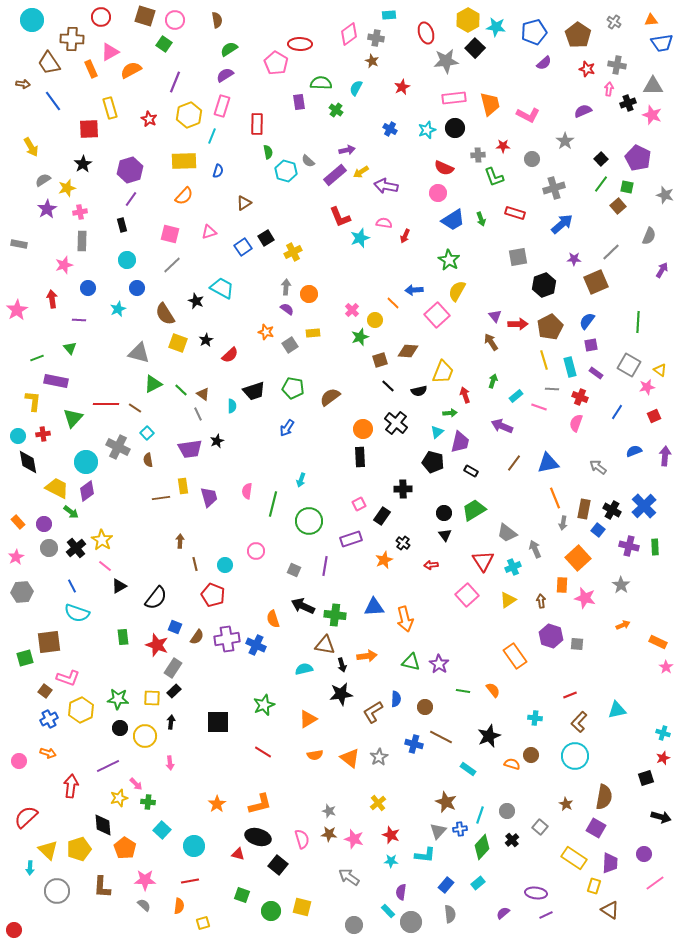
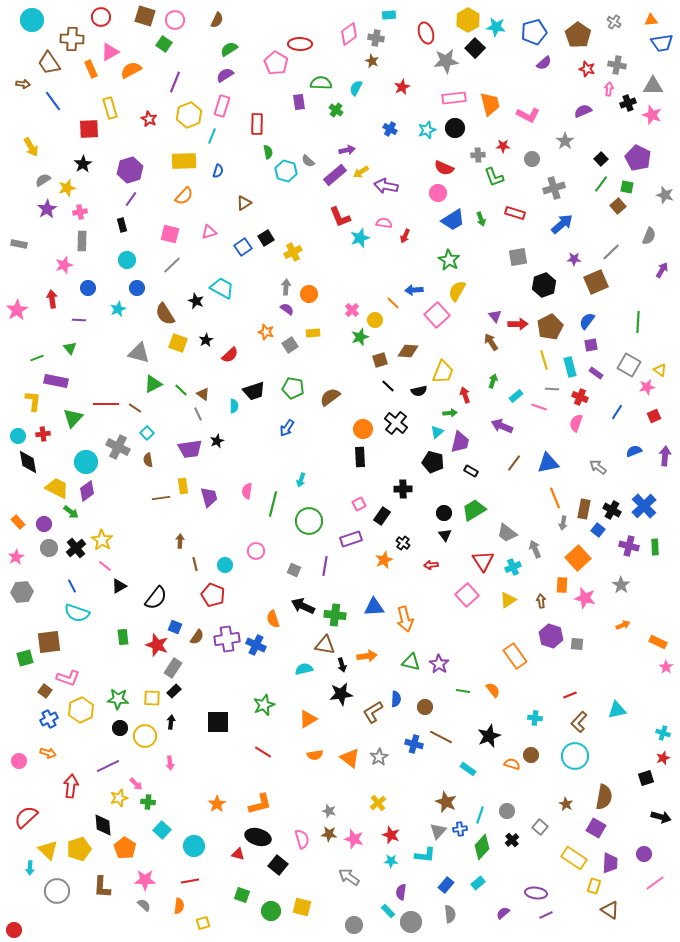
brown semicircle at (217, 20): rotated 35 degrees clockwise
cyan semicircle at (232, 406): moved 2 px right
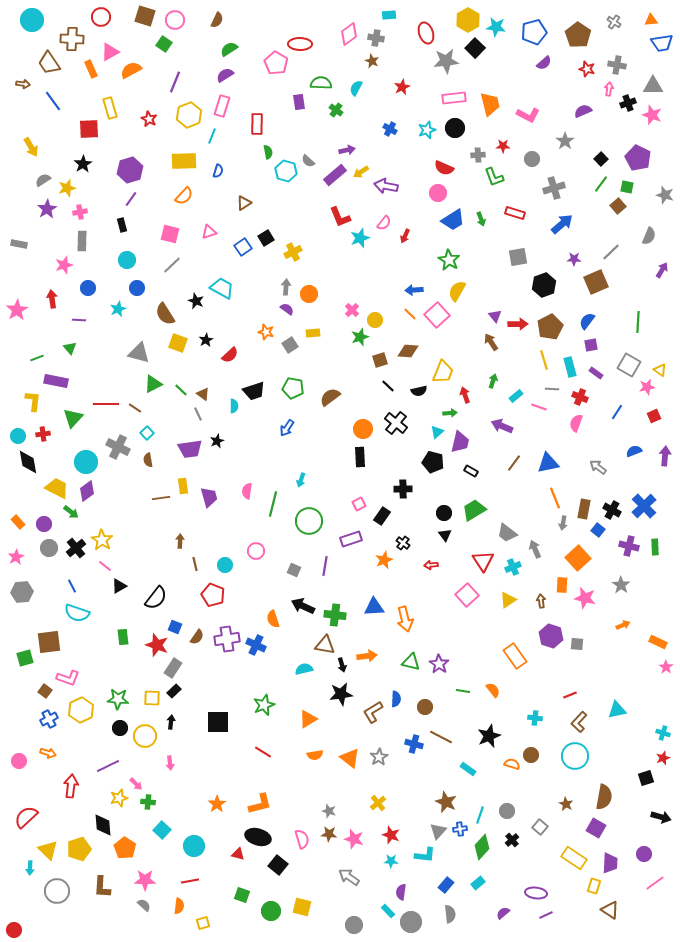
pink semicircle at (384, 223): rotated 119 degrees clockwise
orange line at (393, 303): moved 17 px right, 11 px down
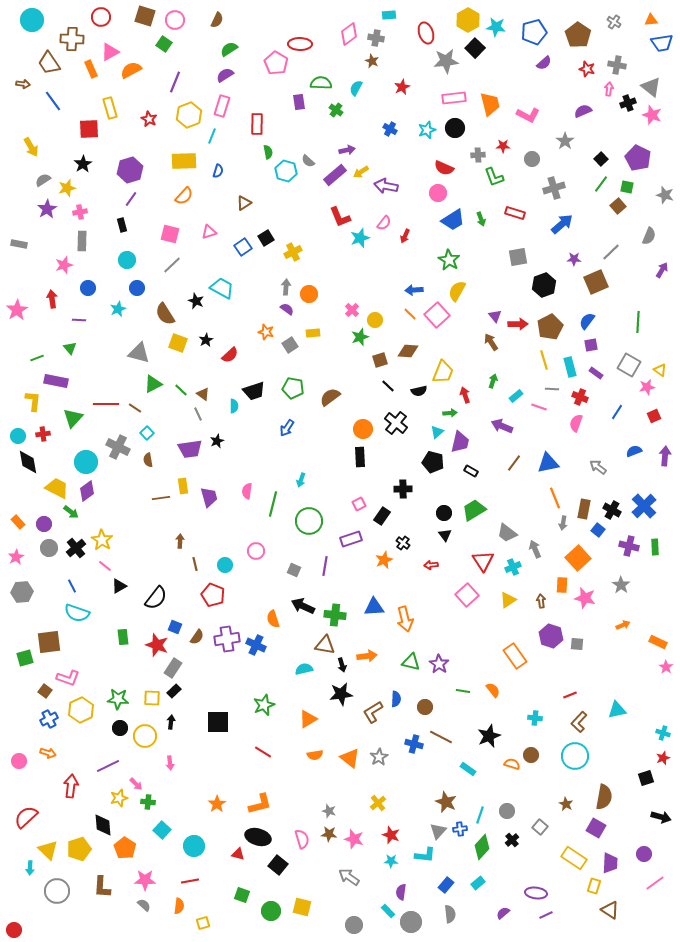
gray triangle at (653, 86): moved 2 px left, 1 px down; rotated 40 degrees clockwise
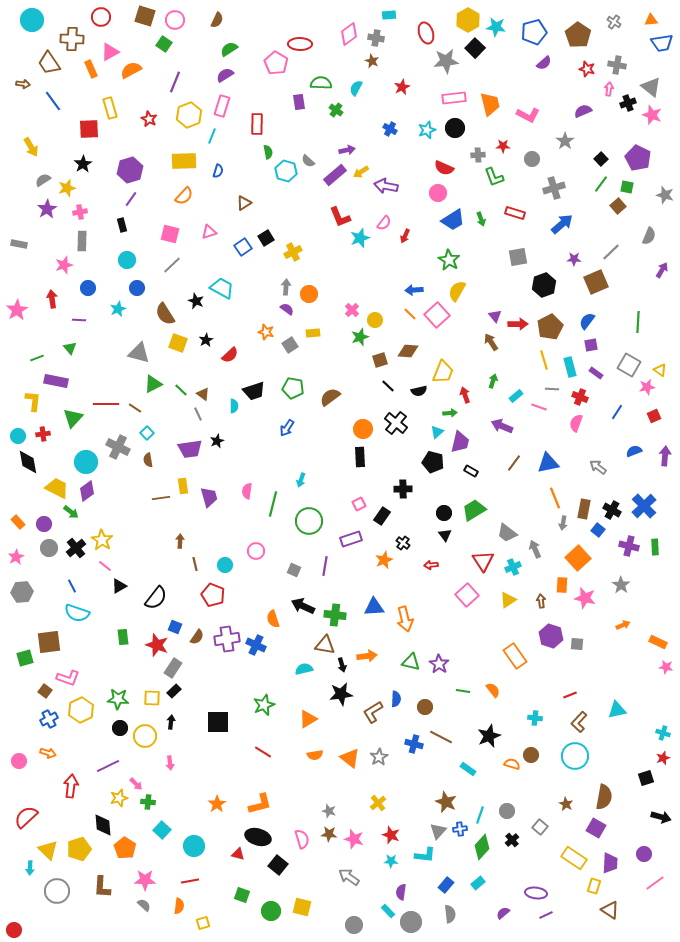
pink star at (666, 667): rotated 24 degrees counterclockwise
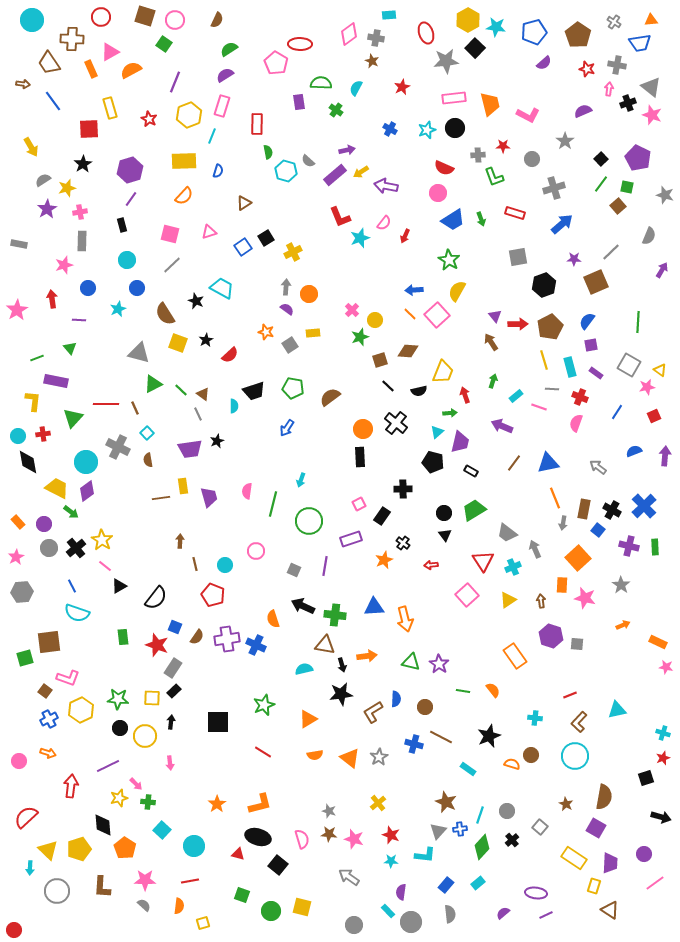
blue trapezoid at (662, 43): moved 22 px left
brown line at (135, 408): rotated 32 degrees clockwise
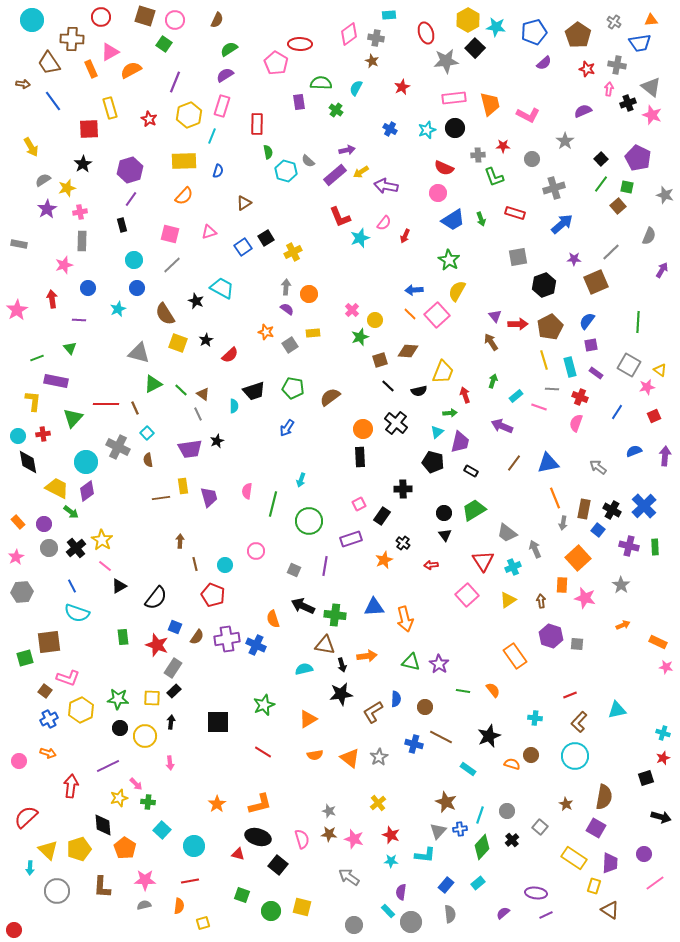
cyan circle at (127, 260): moved 7 px right
gray semicircle at (144, 905): rotated 56 degrees counterclockwise
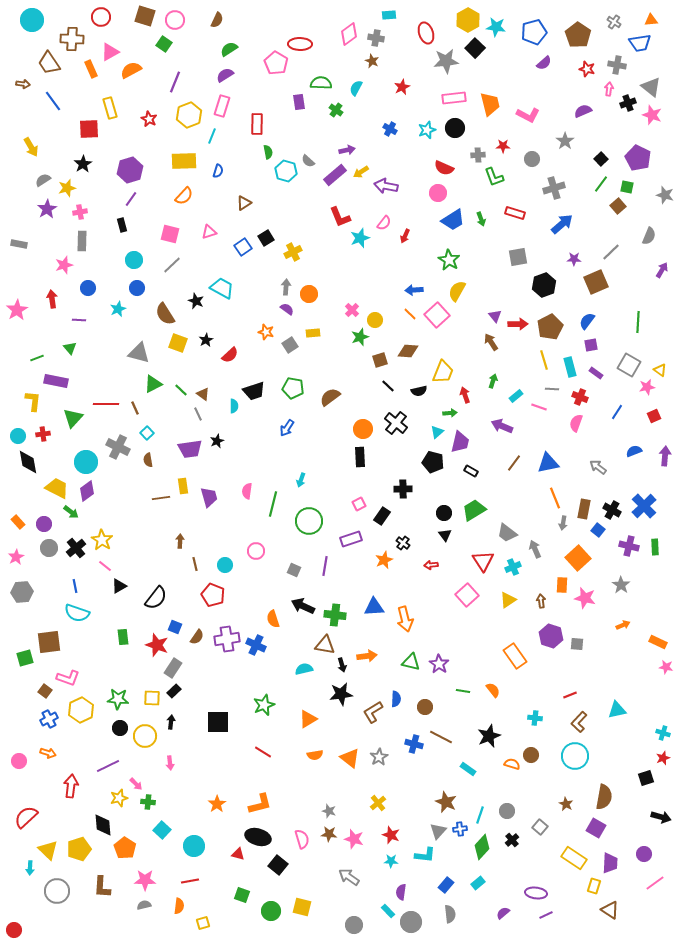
blue line at (72, 586): moved 3 px right; rotated 16 degrees clockwise
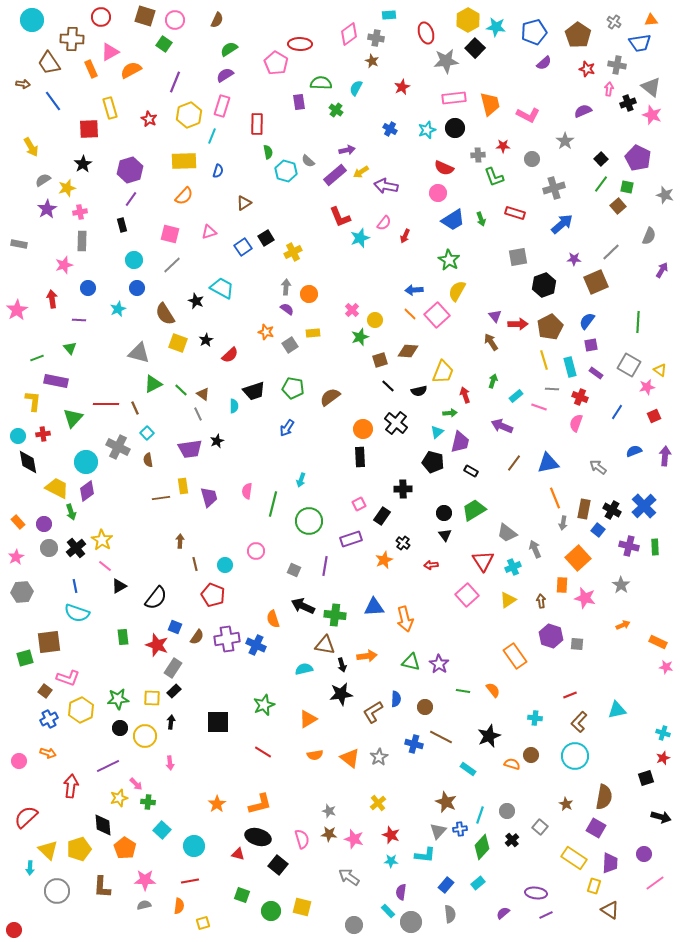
green arrow at (71, 512): rotated 35 degrees clockwise
green star at (118, 699): rotated 10 degrees counterclockwise
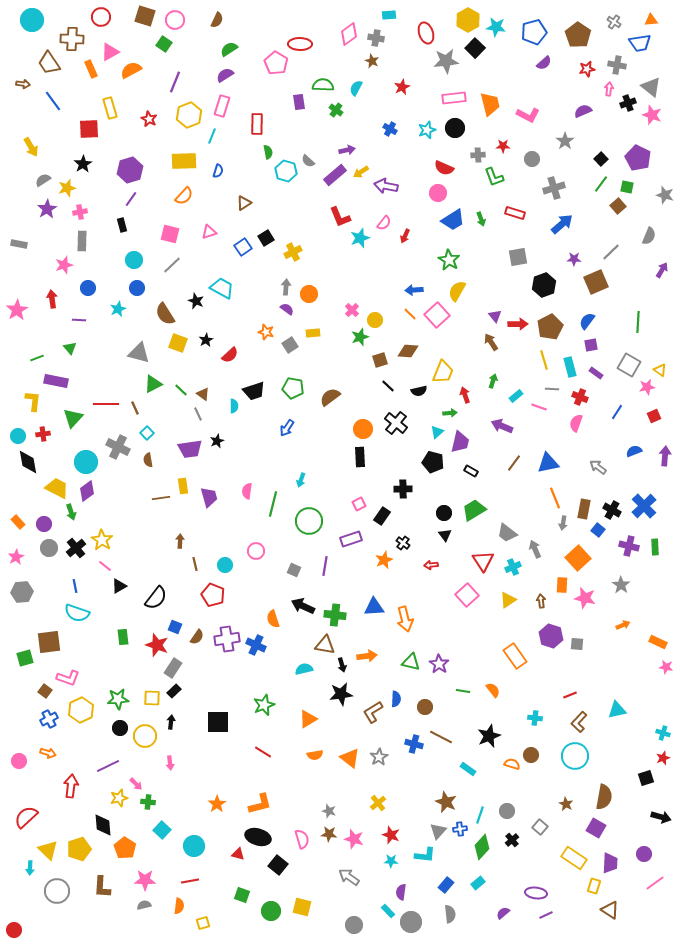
red star at (587, 69): rotated 28 degrees counterclockwise
green semicircle at (321, 83): moved 2 px right, 2 px down
